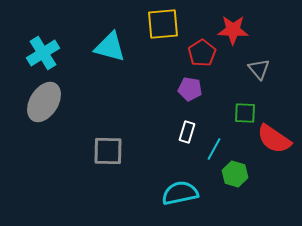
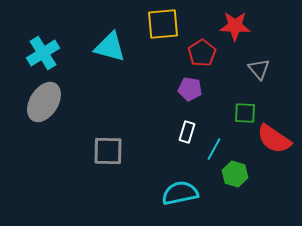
red star: moved 2 px right, 4 px up
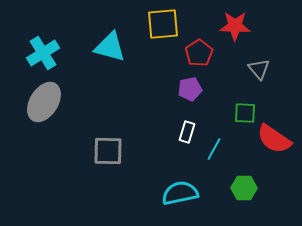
red pentagon: moved 3 px left
purple pentagon: rotated 20 degrees counterclockwise
green hexagon: moved 9 px right, 14 px down; rotated 15 degrees counterclockwise
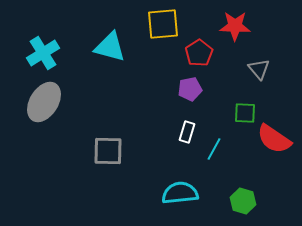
green hexagon: moved 1 px left, 13 px down; rotated 15 degrees clockwise
cyan semicircle: rotated 6 degrees clockwise
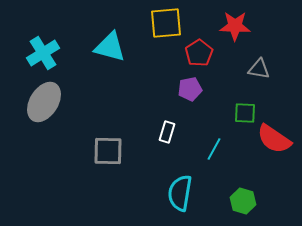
yellow square: moved 3 px right, 1 px up
gray triangle: rotated 40 degrees counterclockwise
white rectangle: moved 20 px left
cyan semicircle: rotated 75 degrees counterclockwise
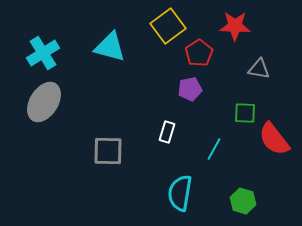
yellow square: moved 2 px right, 3 px down; rotated 32 degrees counterclockwise
red semicircle: rotated 18 degrees clockwise
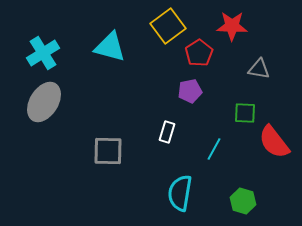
red star: moved 3 px left
purple pentagon: moved 2 px down
red semicircle: moved 3 px down
